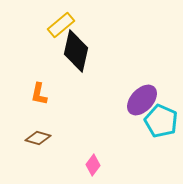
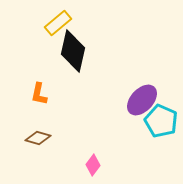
yellow rectangle: moved 3 px left, 2 px up
black diamond: moved 3 px left
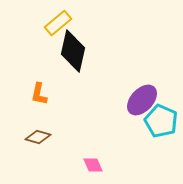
brown diamond: moved 1 px up
pink diamond: rotated 60 degrees counterclockwise
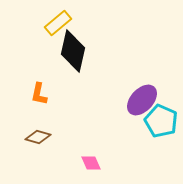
pink diamond: moved 2 px left, 2 px up
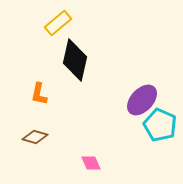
black diamond: moved 2 px right, 9 px down
cyan pentagon: moved 1 px left, 4 px down
brown diamond: moved 3 px left
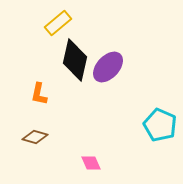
purple ellipse: moved 34 px left, 33 px up
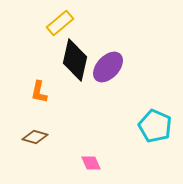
yellow rectangle: moved 2 px right
orange L-shape: moved 2 px up
cyan pentagon: moved 5 px left, 1 px down
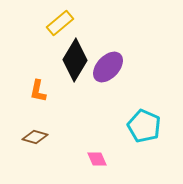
black diamond: rotated 18 degrees clockwise
orange L-shape: moved 1 px left, 1 px up
cyan pentagon: moved 11 px left
pink diamond: moved 6 px right, 4 px up
